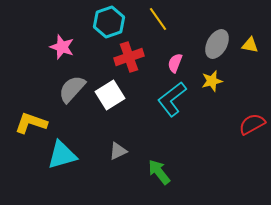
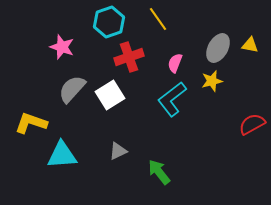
gray ellipse: moved 1 px right, 4 px down
cyan triangle: rotated 12 degrees clockwise
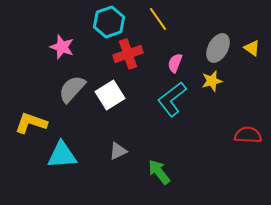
yellow triangle: moved 2 px right, 3 px down; rotated 24 degrees clockwise
red cross: moved 1 px left, 3 px up
red semicircle: moved 4 px left, 11 px down; rotated 32 degrees clockwise
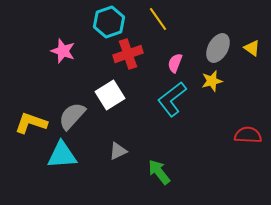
pink star: moved 1 px right, 4 px down
gray semicircle: moved 27 px down
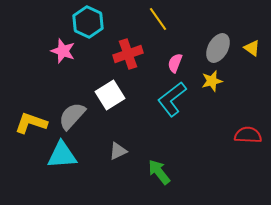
cyan hexagon: moved 21 px left; rotated 16 degrees counterclockwise
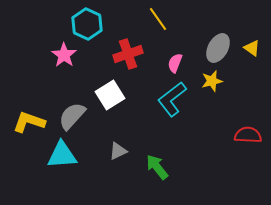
cyan hexagon: moved 1 px left, 2 px down
pink star: moved 1 px right, 4 px down; rotated 15 degrees clockwise
yellow L-shape: moved 2 px left, 1 px up
green arrow: moved 2 px left, 5 px up
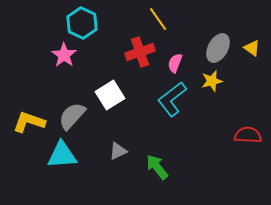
cyan hexagon: moved 5 px left, 1 px up
red cross: moved 12 px right, 2 px up
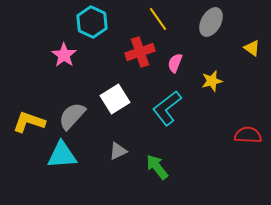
cyan hexagon: moved 10 px right, 1 px up
gray ellipse: moved 7 px left, 26 px up
white square: moved 5 px right, 4 px down
cyan L-shape: moved 5 px left, 9 px down
